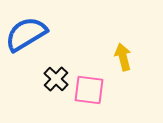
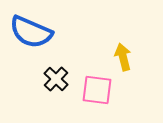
blue semicircle: moved 5 px right, 2 px up; rotated 126 degrees counterclockwise
pink square: moved 8 px right
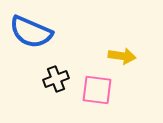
yellow arrow: moved 1 px left, 1 px up; rotated 112 degrees clockwise
black cross: rotated 25 degrees clockwise
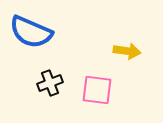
yellow arrow: moved 5 px right, 5 px up
black cross: moved 6 px left, 4 px down
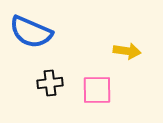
black cross: rotated 15 degrees clockwise
pink square: rotated 8 degrees counterclockwise
